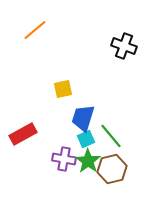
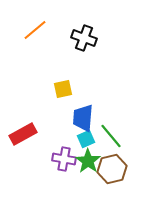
black cross: moved 40 px left, 8 px up
blue trapezoid: rotated 12 degrees counterclockwise
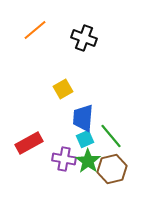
yellow square: rotated 18 degrees counterclockwise
red rectangle: moved 6 px right, 9 px down
cyan square: moved 1 px left
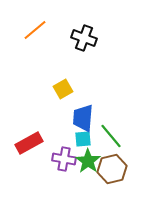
cyan square: moved 2 px left; rotated 18 degrees clockwise
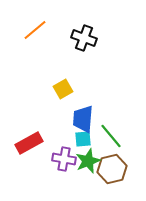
blue trapezoid: moved 1 px down
green star: rotated 15 degrees clockwise
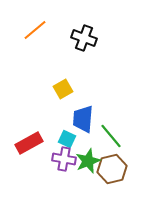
cyan square: moved 16 px left; rotated 30 degrees clockwise
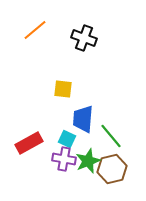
yellow square: rotated 36 degrees clockwise
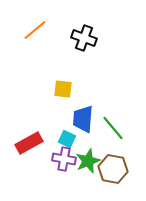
green line: moved 2 px right, 8 px up
brown hexagon: moved 1 px right; rotated 24 degrees clockwise
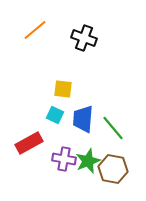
cyan square: moved 12 px left, 24 px up
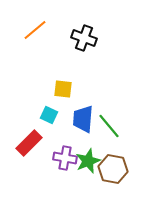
cyan square: moved 6 px left
green line: moved 4 px left, 2 px up
red rectangle: rotated 16 degrees counterclockwise
purple cross: moved 1 px right, 1 px up
